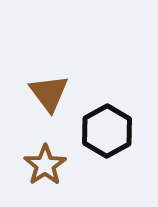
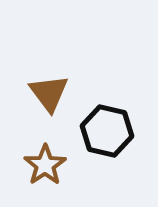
black hexagon: rotated 18 degrees counterclockwise
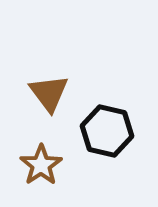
brown star: moved 4 px left
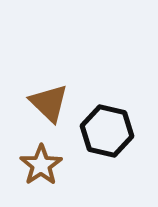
brown triangle: moved 10 px down; rotated 9 degrees counterclockwise
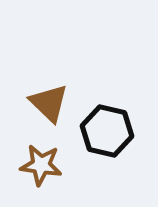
brown star: rotated 30 degrees counterclockwise
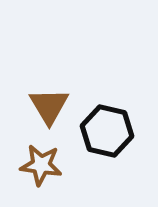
brown triangle: moved 3 px down; rotated 15 degrees clockwise
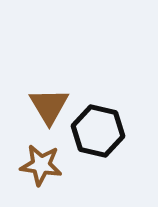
black hexagon: moved 9 px left
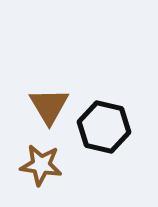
black hexagon: moved 6 px right, 4 px up
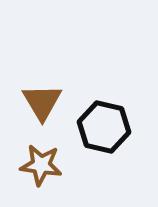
brown triangle: moved 7 px left, 4 px up
